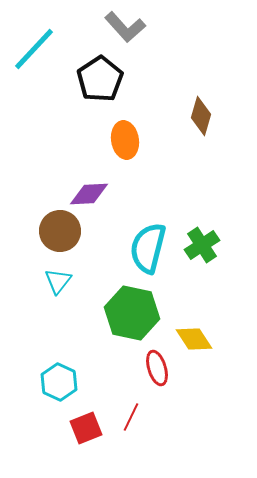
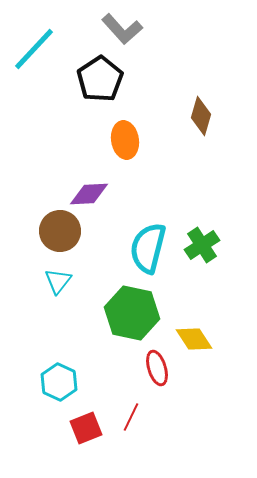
gray L-shape: moved 3 px left, 2 px down
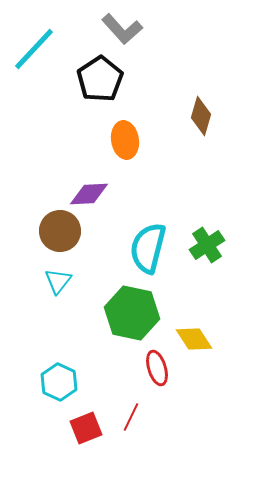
green cross: moved 5 px right
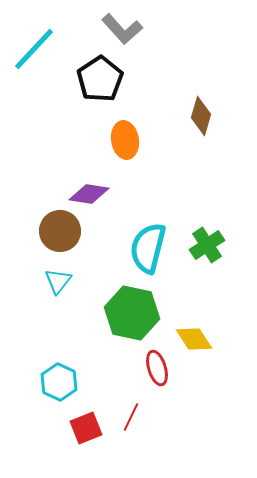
purple diamond: rotated 12 degrees clockwise
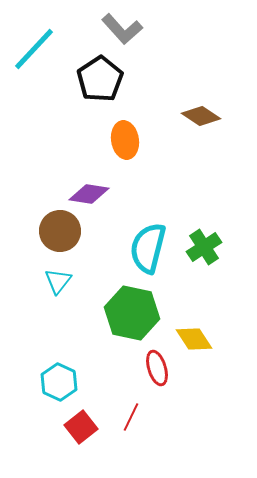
brown diamond: rotated 72 degrees counterclockwise
green cross: moved 3 px left, 2 px down
red square: moved 5 px left, 1 px up; rotated 16 degrees counterclockwise
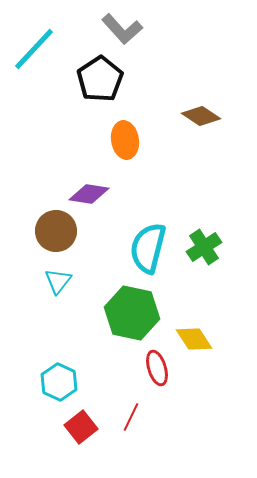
brown circle: moved 4 px left
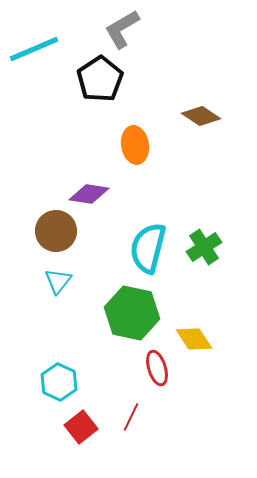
gray L-shape: rotated 102 degrees clockwise
cyan line: rotated 24 degrees clockwise
orange ellipse: moved 10 px right, 5 px down
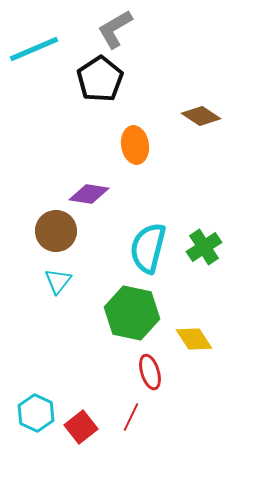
gray L-shape: moved 7 px left
red ellipse: moved 7 px left, 4 px down
cyan hexagon: moved 23 px left, 31 px down
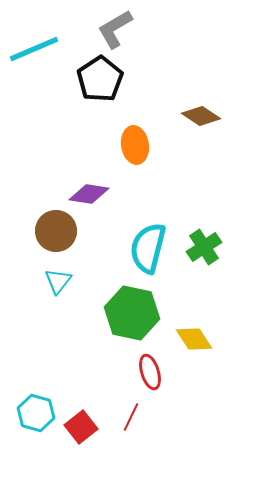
cyan hexagon: rotated 9 degrees counterclockwise
